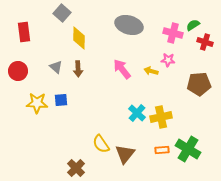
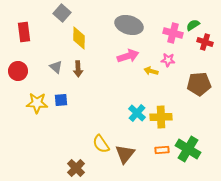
pink arrow: moved 6 px right, 13 px up; rotated 110 degrees clockwise
yellow cross: rotated 10 degrees clockwise
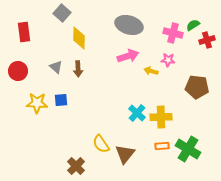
red cross: moved 2 px right, 2 px up; rotated 35 degrees counterclockwise
brown pentagon: moved 2 px left, 3 px down; rotated 10 degrees clockwise
orange rectangle: moved 4 px up
brown cross: moved 2 px up
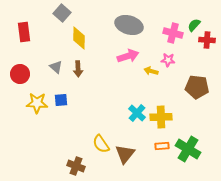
green semicircle: moved 1 px right; rotated 16 degrees counterclockwise
red cross: rotated 21 degrees clockwise
red circle: moved 2 px right, 3 px down
brown cross: rotated 24 degrees counterclockwise
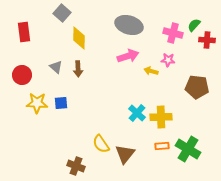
red circle: moved 2 px right, 1 px down
blue square: moved 3 px down
